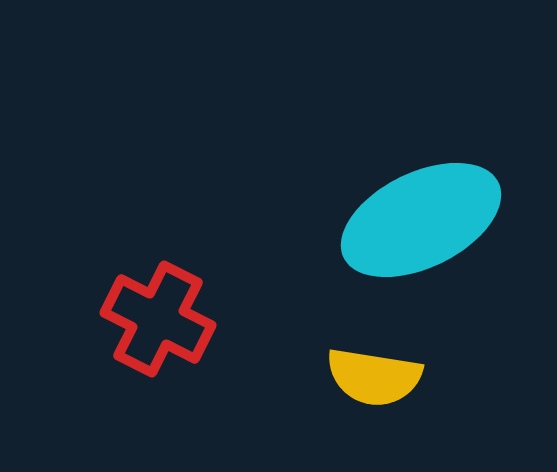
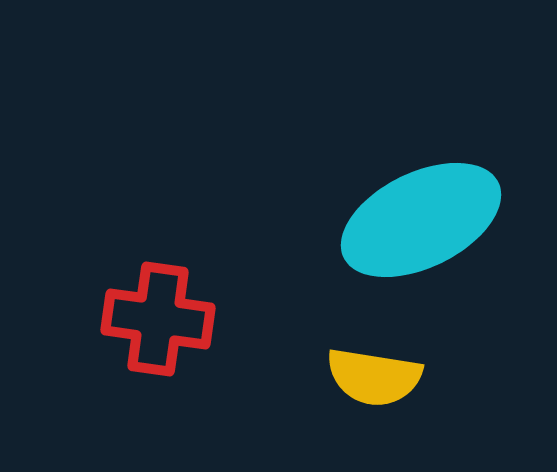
red cross: rotated 19 degrees counterclockwise
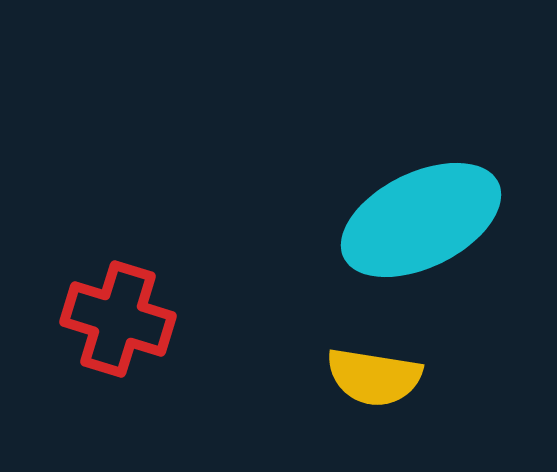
red cross: moved 40 px left; rotated 9 degrees clockwise
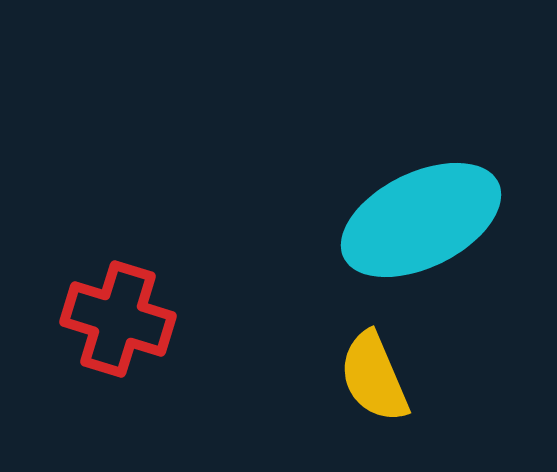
yellow semicircle: rotated 58 degrees clockwise
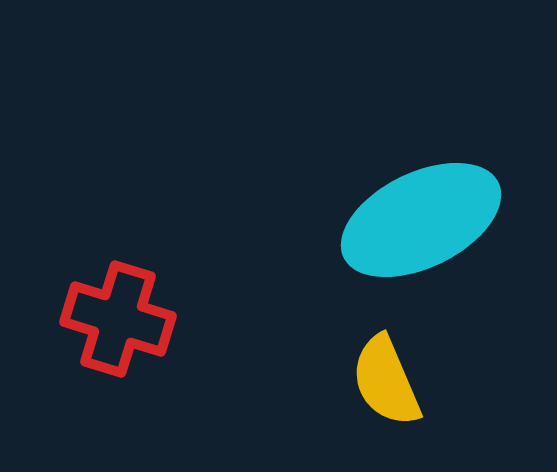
yellow semicircle: moved 12 px right, 4 px down
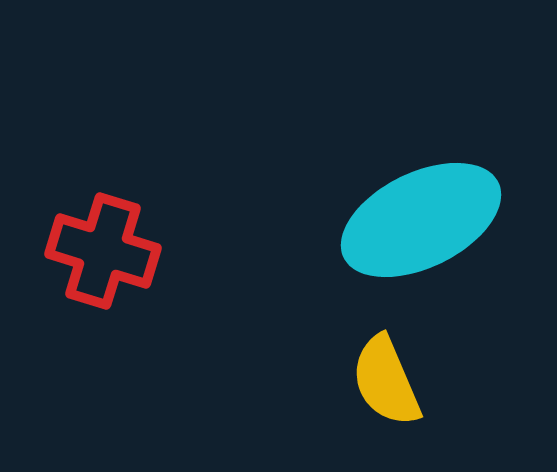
red cross: moved 15 px left, 68 px up
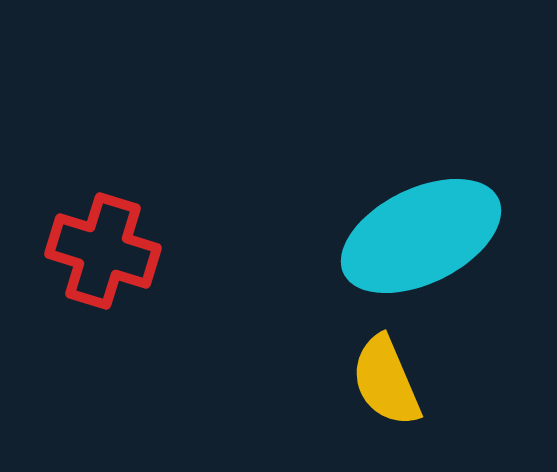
cyan ellipse: moved 16 px down
